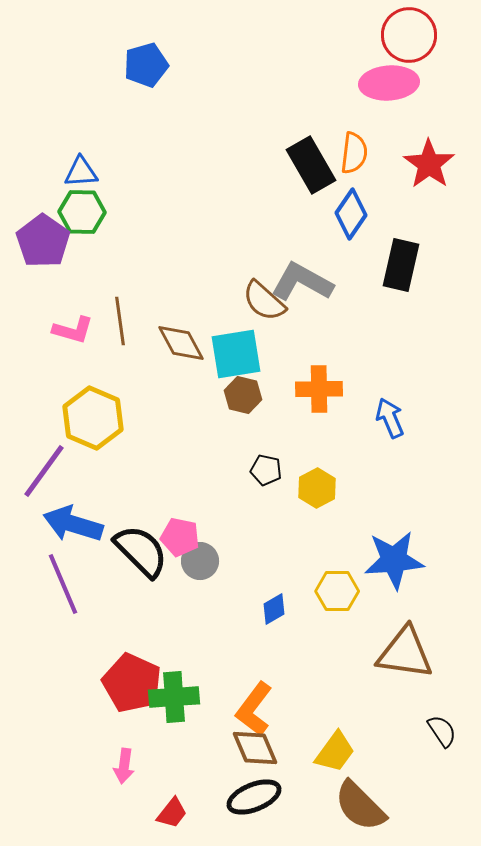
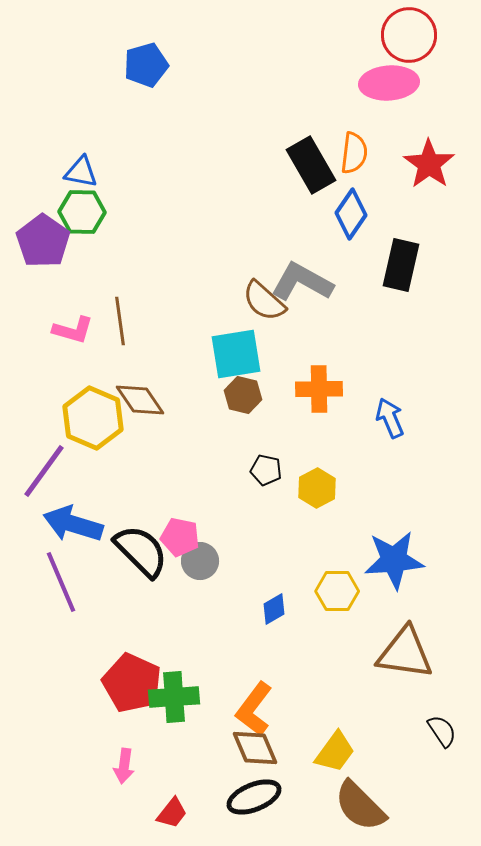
blue triangle at (81, 172): rotated 15 degrees clockwise
brown diamond at (181, 343): moved 41 px left, 57 px down; rotated 6 degrees counterclockwise
purple line at (63, 584): moved 2 px left, 2 px up
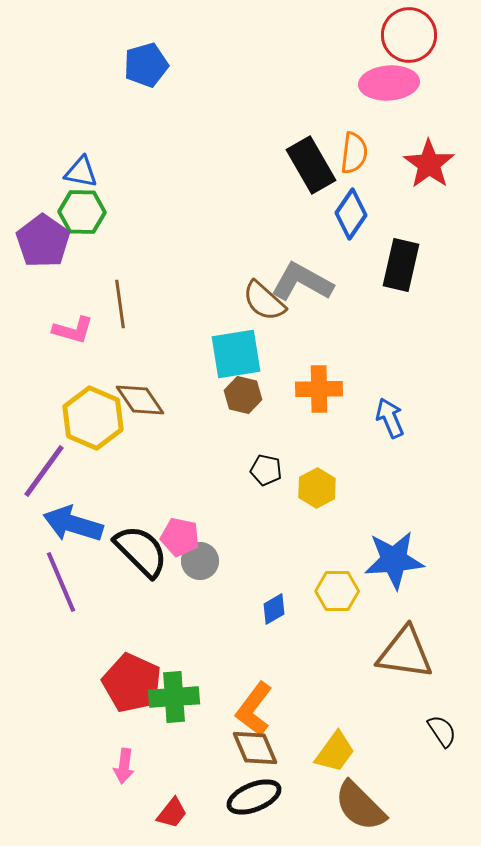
brown line at (120, 321): moved 17 px up
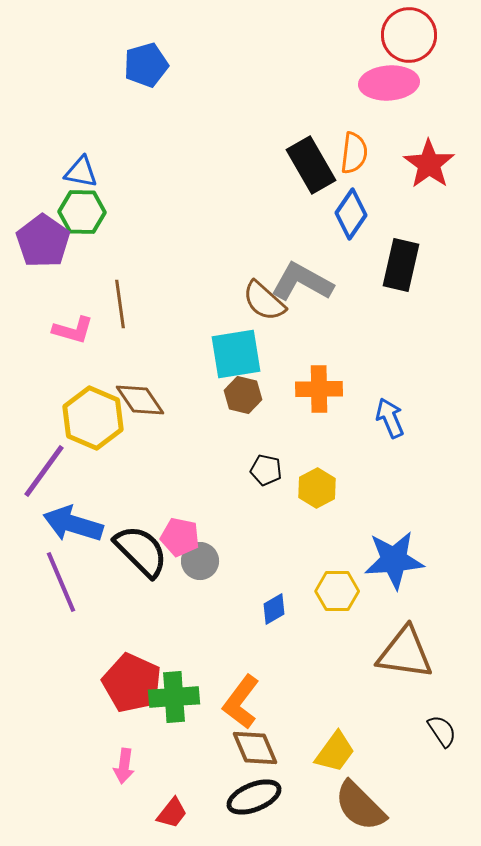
orange L-shape at (254, 709): moved 13 px left, 7 px up
